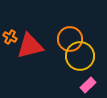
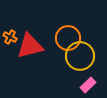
orange circle: moved 2 px left, 1 px up
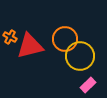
orange circle: moved 3 px left, 1 px down
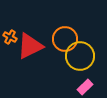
red triangle: rotated 12 degrees counterclockwise
pink rectangle: moved 3 px left, 2 px down
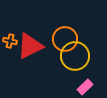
orange cross: moved 4 px down; rotated 16 degrees counterclockwise
yellow circle: moved 5 px left
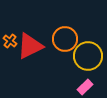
orange cross: rotated 24 degrees clockwise
yellow circle: moved 13 px right
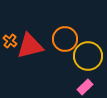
red triangle: rotated 12 degrees clockwise
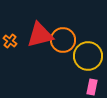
orange circle: moved 2 px left, 1 px down
red triangle: moved 10 px right, 11 px up
pink rectangle: moved 7 px right; rotated 35 degrees counterclockwise
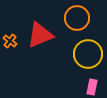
red triangle: rotated 8 degrees counterclockwise
orange circle: moved 14 px right, 22 px up
yellow circle: moved 2 px up
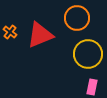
orange cross: moved 9 px up
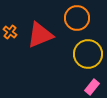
pink rectangle: rotated 28 degrees clockwise
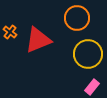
red triangle: moved 2 px left, 5 px down
